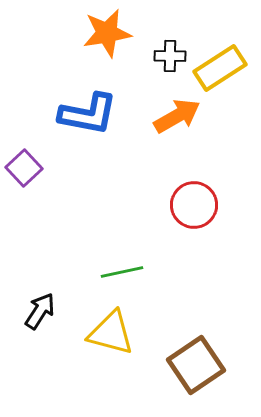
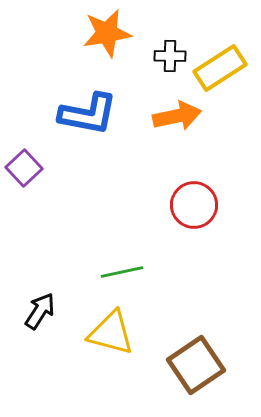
orange arrow: rotated 18 degrees clockwise
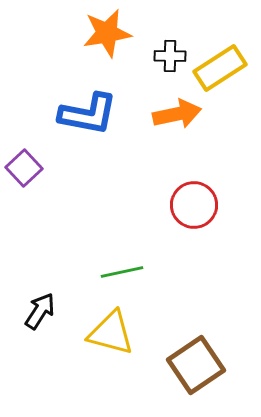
orange arrow: moved 2 px up
